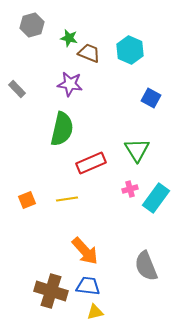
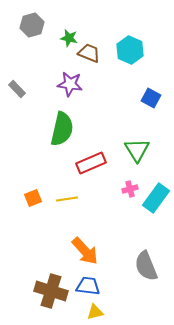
orange square: moved 6 px right, 2 px up
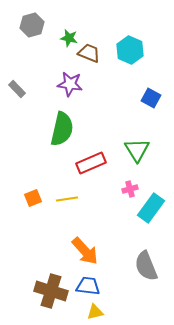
cyan rectangle: moved 5 px left, 10 px down
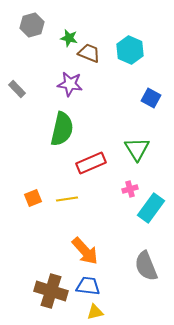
green triangle: moved 1 px up
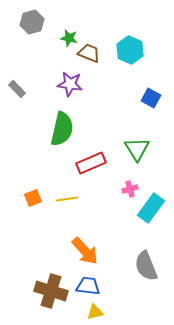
gray hexagon: moved 3 px up
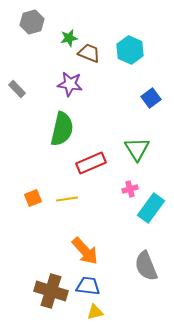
green star: rotated 24 degrees counterclockwise
blue square: rotated 24 degrees clockwise
